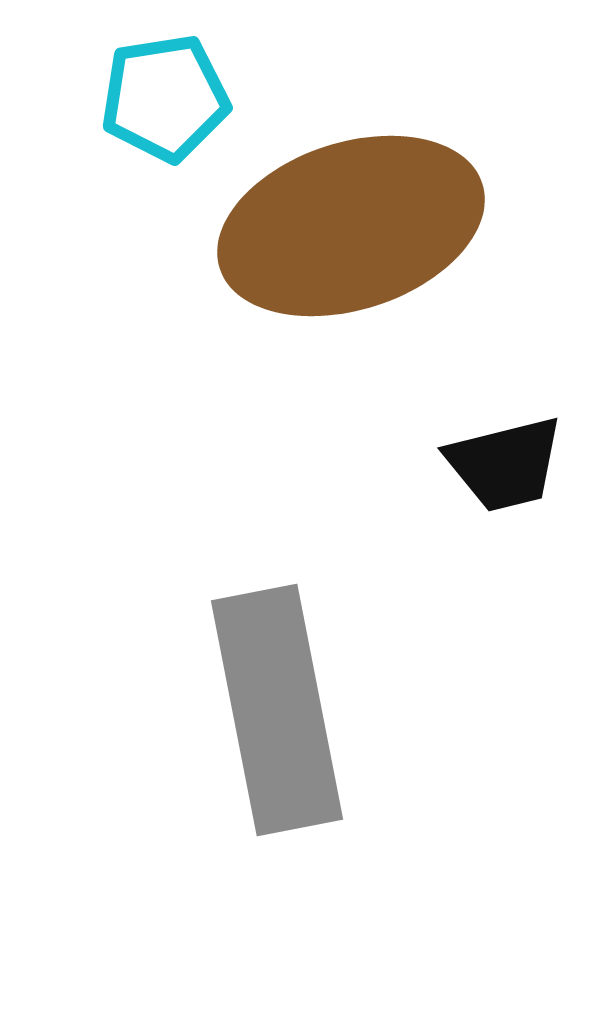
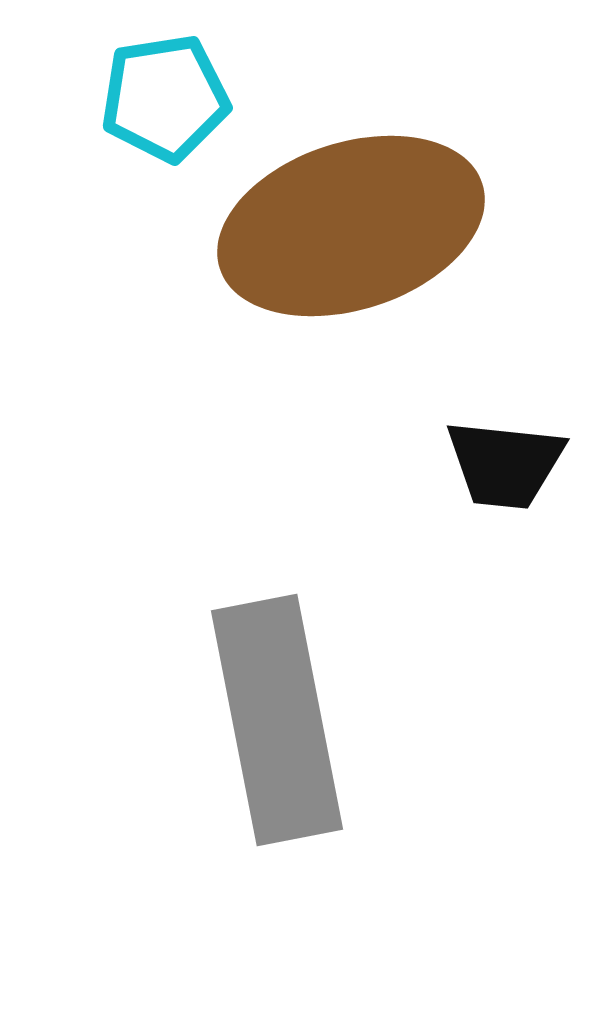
black trapezoid: rotated 20 degrees clockwise
gray rectangle: moved 10 px down
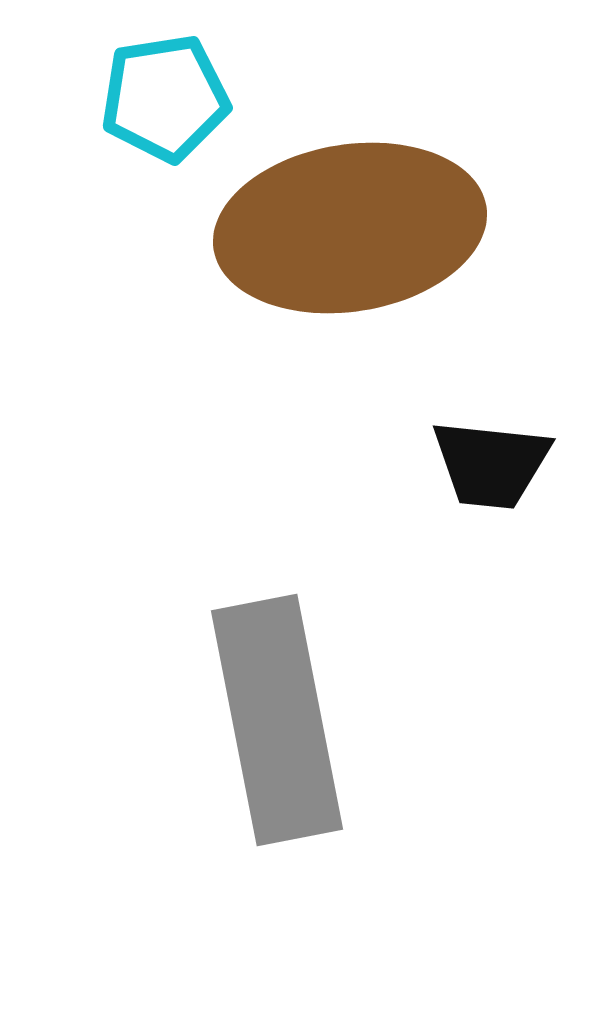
brown ellipse: moved 1 px left, 2 px down; rotated 9 degrees clockwise
black trapezoid: moved 14 px left
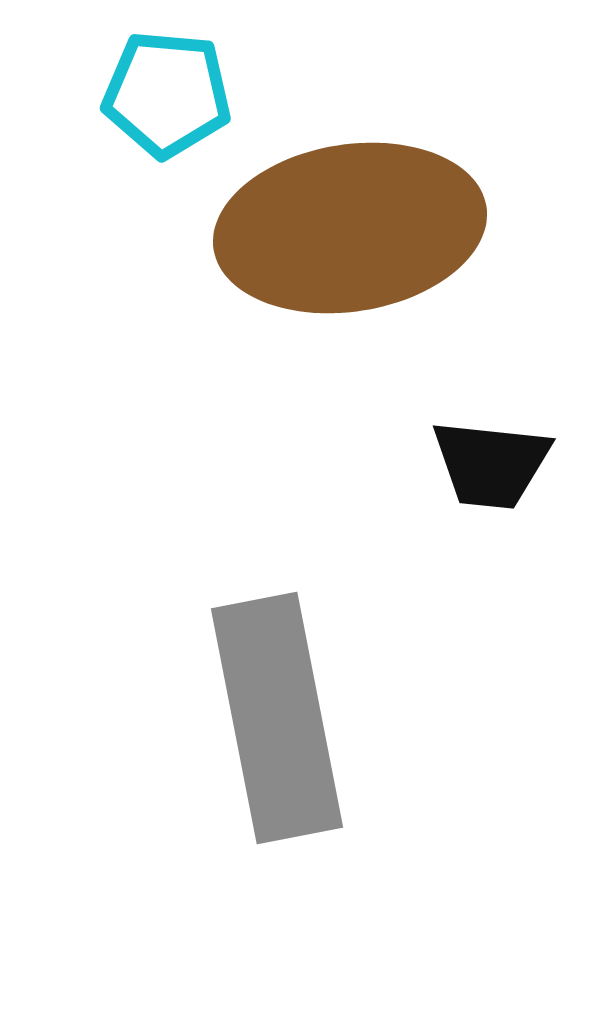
cyan pentagon: moved 2 px right, 4 px up; rotated 14 degrees clockwise
gray rectangle: moved 2 px up
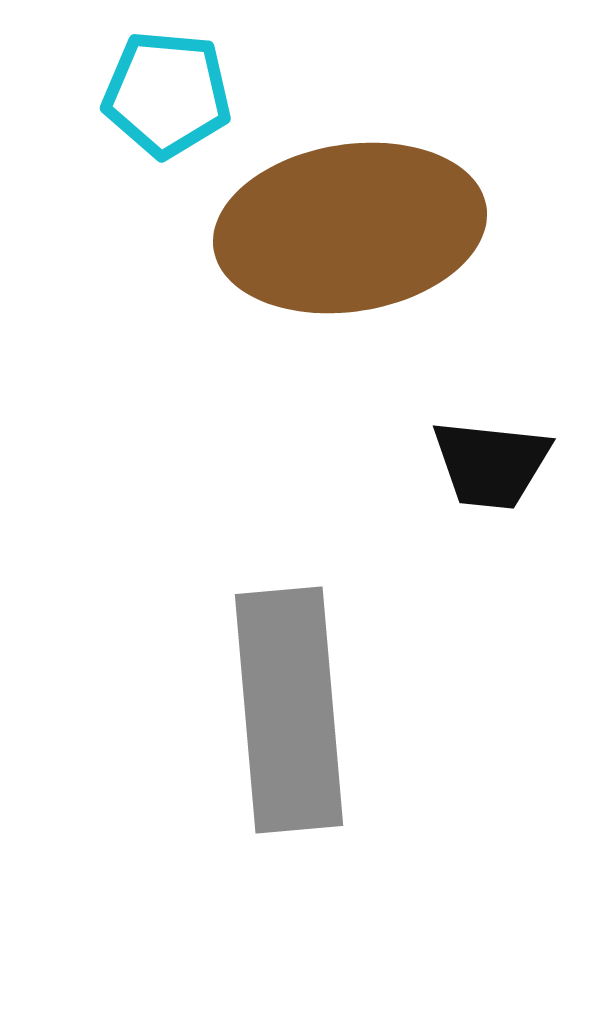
gray rectangle: moved 12 px right, 8 px up; rotated 6 degrees clockwise
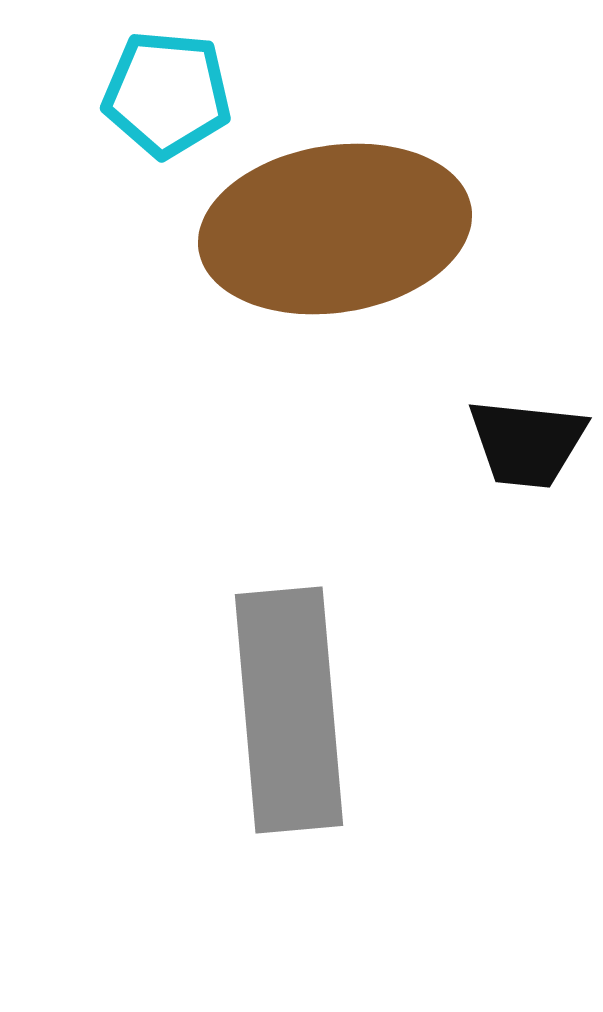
brown ellipse: moved 15 px left, 1 px down
black trapezoid: moved 36 px right, 21 px up
